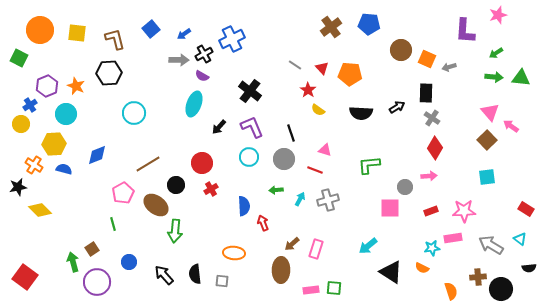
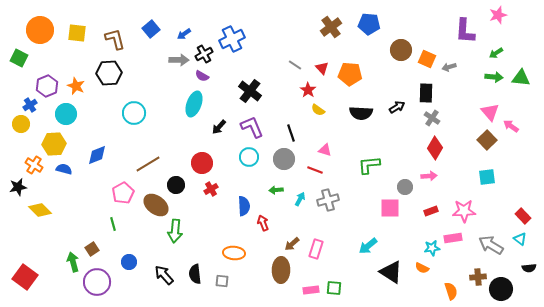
red rectangle at (526, 209): moved 3 px left, 7 px down; rotated 14 degrees clockwise
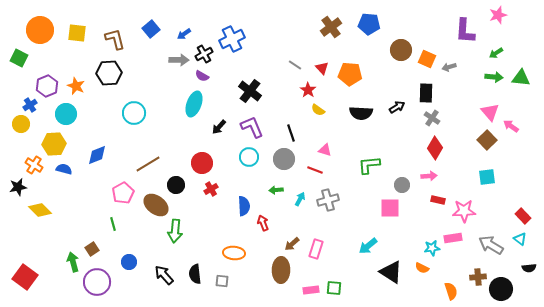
gray circle at (405, 187): moved 3 px left, 2 px up
red rectangle at (431, 211): moved 7 px right, 11 px up; rotated 32 degrees clockwise
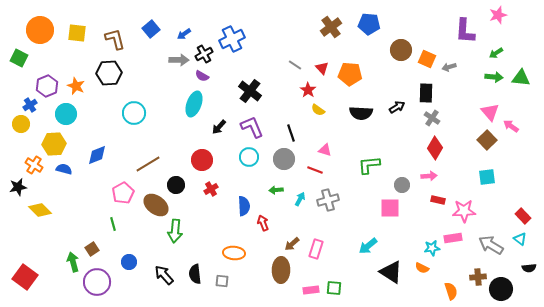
red circle at (202, 163): moved 3 px up
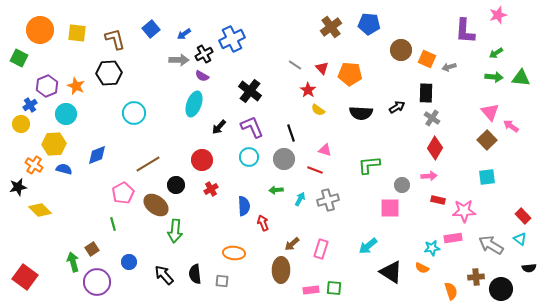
pink rectangle at (316, 249): moved 5 px right
brown cross at (478, 277): moved 2 px left
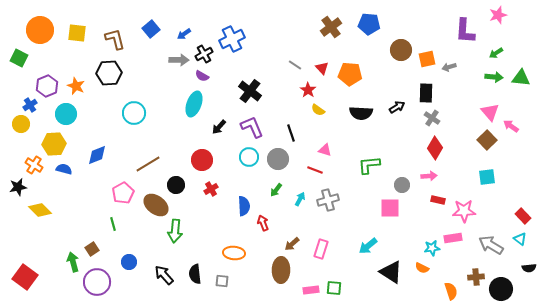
orange square at (427, 59): rotated 36 degrees counterclockwise
gray circle at (284, 159): moved 6 px left
green arrow at (276, 190): rotated 48 degrees counterclockwise
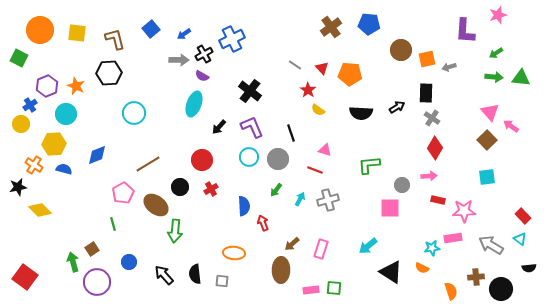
black circle at (176, 185): moved 4 px right, 2 px down
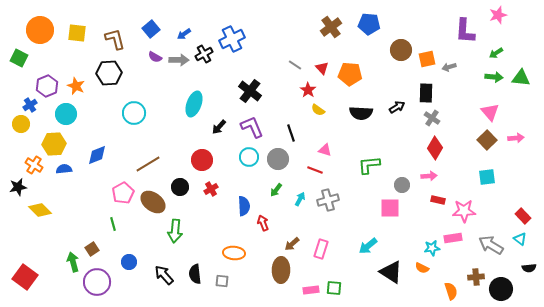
purple semicircle at (202, 76): moved 47 px left, 19 px up
pink arrow at (511, 126): moved 5 px right, 12 px down; rotated 140 degrees clockwise
blue semicircle at (64, 169): rotated 21 degrees counterclockwise
brown ellipse at (156, 205): moved 3 px left, 3 px up
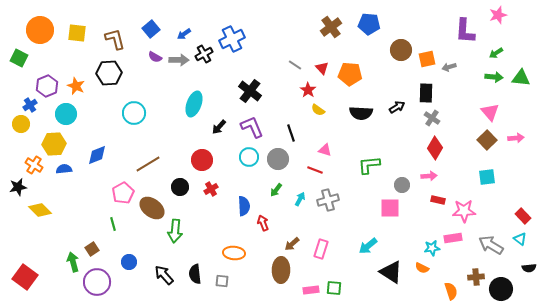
brown ellipse at (153, 202): moved 1 px left, 6 px down
